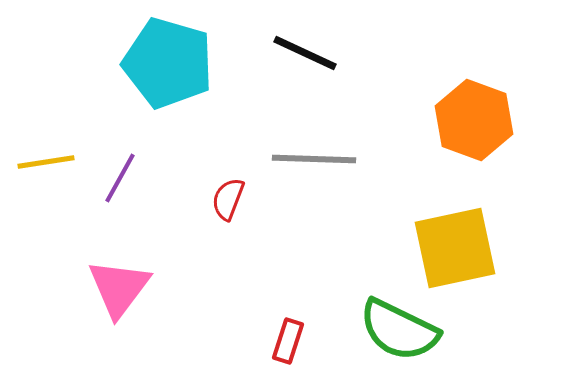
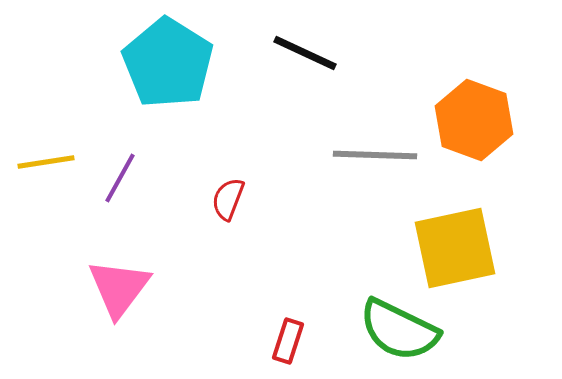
cyan pentagon: rotated 16 degrees clockwise
gray line: moved 61 px right, 4 px up
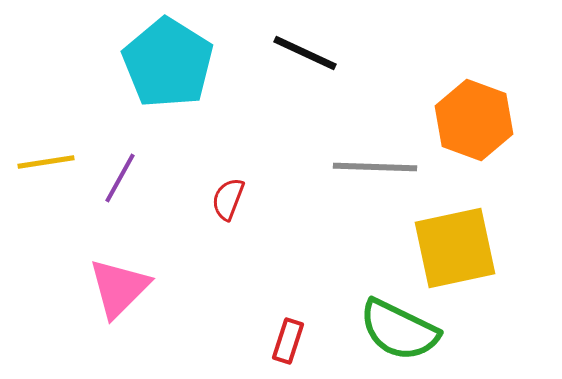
gray line: moved 12 px down
pink triangle: rotated 8 degrees clockwise
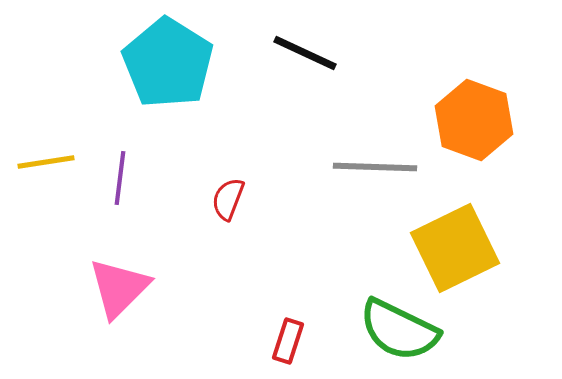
purple line: rotated 22 degrees counterclockwise
yellow square: rotated 14 degrees counterclockwise
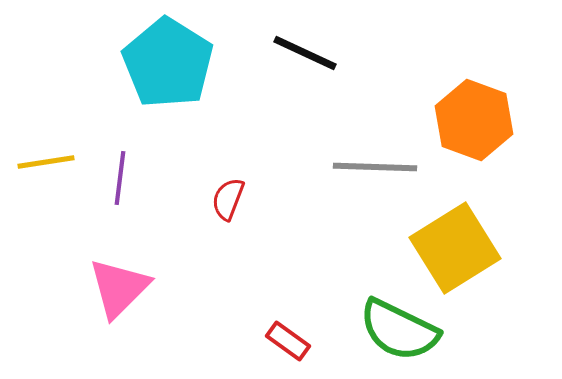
yellow square: rotated 6 degrees counterclockwise
red rectangle: rotated 72 degrees counterclockwise
